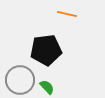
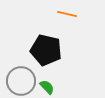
black pentagon: rotated 20 degrees clockwise
gray circle: moved 1 px right, 1 px down
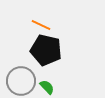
orange line: moved 26 px left, 11 px down; rotated 12 degrees clockwise
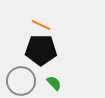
black pentagon: moved 5 px left; rotated 12 degrees counterclockwise
green semicircle: moved 7 px right, 4 px up
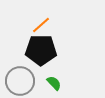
orange line: rotated 66 degrees counterclockwise
gray circle: moved 1 px left
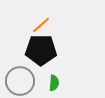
green semicircle: rotated 49 degrees clockwise
